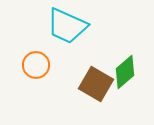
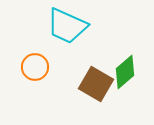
orange circle: moved 1 px left, 2 px down
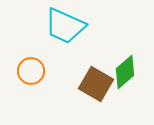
cyan trapezoid: moved 2 px left
orange circle: moved 4 px left, 4 px down
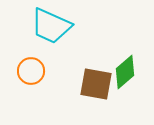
cyan trapezoid: moved 14 px left
brown square: rotated 20 degrees counterclockwise
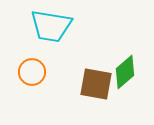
cyan trapezoid: rotated 15 degrees counterclockwise
orange circle: moved 1 px right, 1 px down
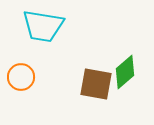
cyan trapezoid: moved 8 px left
orange circle: moved 11 px left, 5 px down
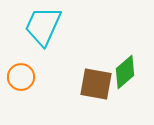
cyan trapezoid: rotated 105 degrees clockwise
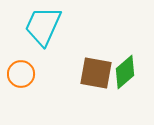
orange circle: moved 3 px up
brown square: moved 11 px up
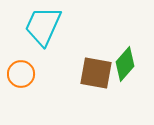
green diamond: moved 8 px up; rotated 8 degrees counterclockwise
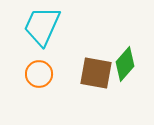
cyan trapezoid: moved 1 px left
orange circle: moved 18 px right
